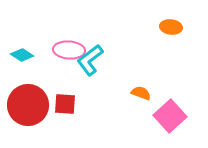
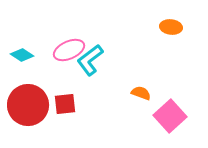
pink ellipse: rotated 28 degrees counterclockwise
red square: rotated 10 degrees counterclockwise
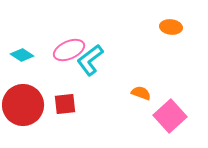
red circle: moved 5 px left
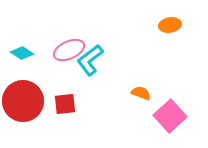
orange ellipse: moved 1 px left, 2 px up; rotated 15 degrees counterclockwise
cyan diamond: moved 2 px up
red circle: moved 4 px up
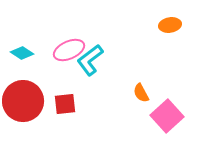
orange semicircle: rotated 138 degrees counterclockwise
pink square: moved 3 px left
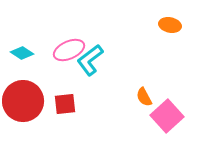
orange ellipse: rotated 20 degrees clockwise
orange semicircle: moved 3 px right, 4 px down
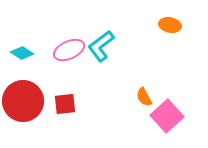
cyan L-shape: moved 11 px right, 14 px up
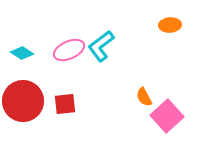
orange ellipse: rotated 15 degrees counterclockwise
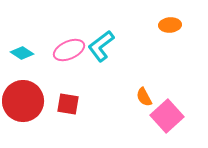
red square: moved 3 px right; rotated 15 degrees clockwise
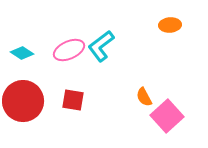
red square: moved 5 px right, 4 px up
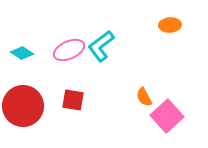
red circle: moved 5 px down
